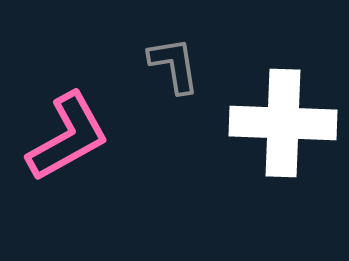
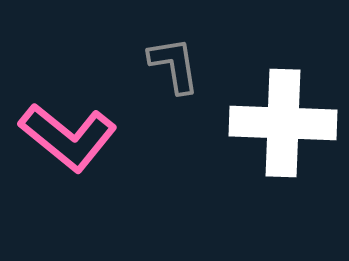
pink L-shape: rotated 68 degrees clockwise
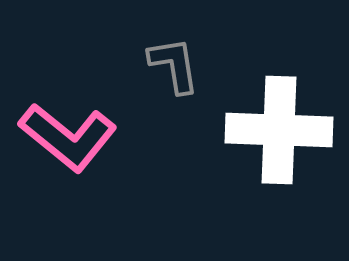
white cross: moved 4 px left, 7 px down
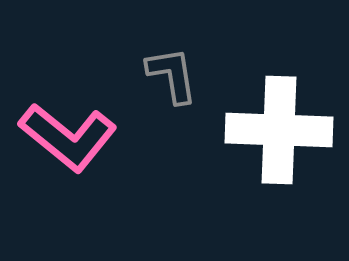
gray L-shape: moved 2 px left, 10 px down
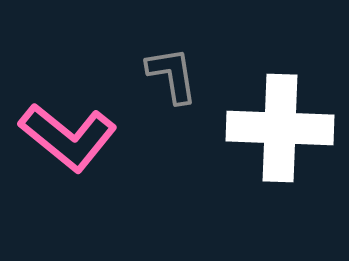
white cross: moved 1 px right, 2 px up
